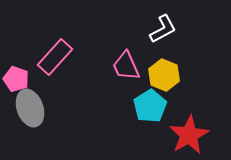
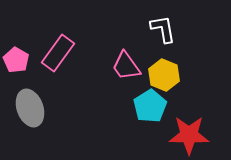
white L-shape: rotated 72 degrees counterclockwise
pink rectangle: moved 3 px right, 4 px up; rotated 6 degrees counterclockwise
pink trapezoid: rotated 12 degrees counterclockwise
pink pentagon: moved 19 px up; rotated 10 degrees clockwise
red star: rotated 30 degrees clockwise
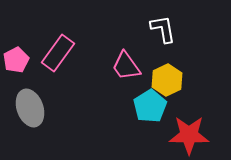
pink pentagon: rotated 15 degrees clockwise
yellow hexagon: moved 3 px right, 5 px down; rotated 12 degrees clockwise
